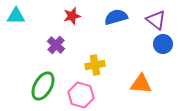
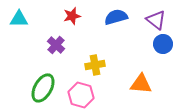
cyan triangle: moved 3 px right, 3 px down
green ellipse: moved 2 px down
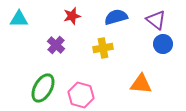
yellow cross: moved 8 px right, 17 px up
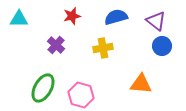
purple triangle: moved 1 px down
blue circle: moved 1 px left, 2 px down
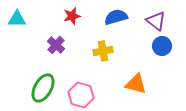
cyan triangle: moved 2 px left
yellow cross: moved 3 px down
orange triangle: moved 5 px left; rotated 10 degrees clockwise
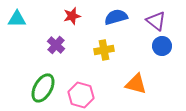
yellow cross: moved 1 px right, 1 px up
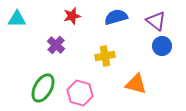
yellow cross: moved 1 px right, 6 px down
pink hexagon: moved 1 px left, 2 px up
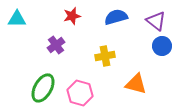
purple cross: rotated 12 degrees clockwise
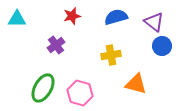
purple triangle: moved 2 px left, 1 px down
yellow cross: moved 6 px right, 1 px up
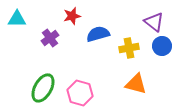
blue semicircle: moved 18 px left, 17 px down
purple cross: moved 6 px left, 7 px up
yellow cross: moved 18 px right, 7 px up
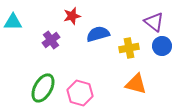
cyan triangle: moved 4 px left, 3 px down
purple cross: moved 1 px right, 2 px down
